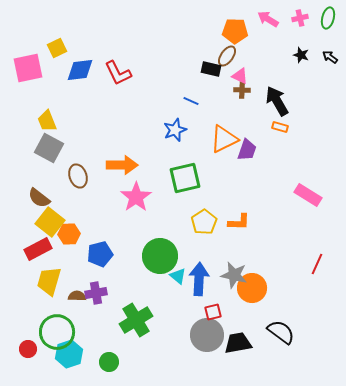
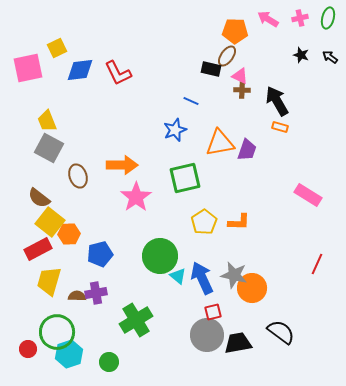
orange triangle at (224, 139): moved 4 px left, 4 px down; rotated 16 degrees clockwise
blue arrow at (199, 279): moved 3 px right, 1 px up; rotated 28 degrees counterclockwise
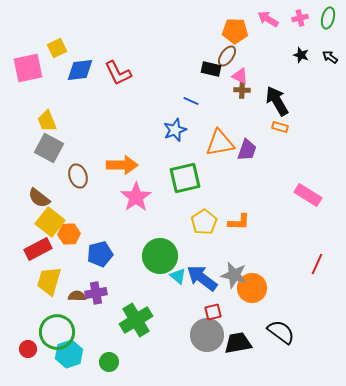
blue arrow at (202, 278): rotated 28 degrees counterclockwise
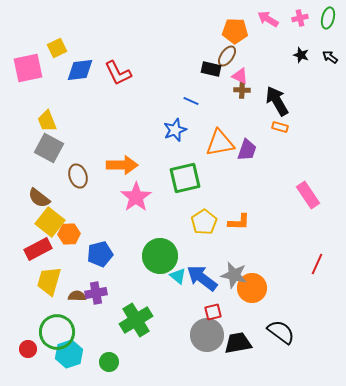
pink rectangle at (308, 195): rotated 24 degrees clockwise
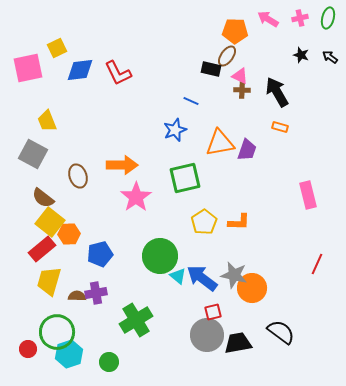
black arrow at (277, 101): moved 9 px up
gray square at (49, 148): moved 16 px left, 6 px down
pink rectangle at (308, 195): rotated 20 degrees clockwise
brown semicircle at (39, 198): moved 4 px right
red rectangle at (38, 249): moved 4 px right; rotated 12 degrees counterclockwise
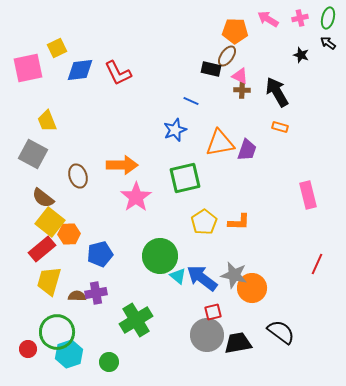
black arrow at (330, 57): moved 2 px left, 14 px up
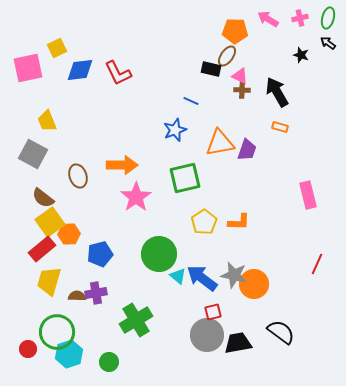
yellow square at (50, 222): rotated 16 degrees clockwise
green circle at (160, 256): moved 1 px left, 2 px up
orange circle at (252, 288): moved 2 px right, 4 px up
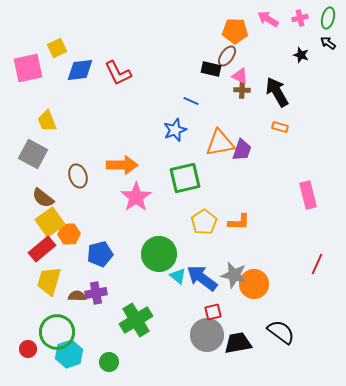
purple trapezoid at (247, 150): moved 5 px left
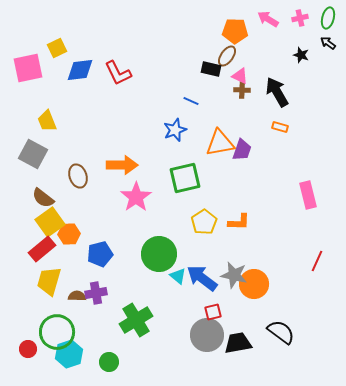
red line at (317, 264): moved 3 px up
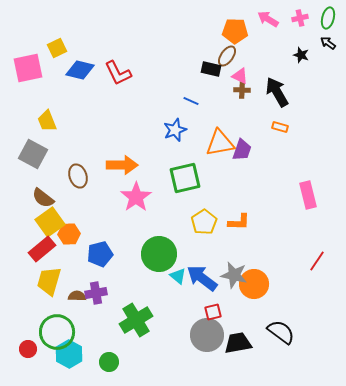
blue diamond at (80, 70): rotated 20 degrees clockwise
red line at (317, 261): rotated 10 degrees clockwise
cyan hexagon at (69, 354): rotated 12 degrees counterclockwise
